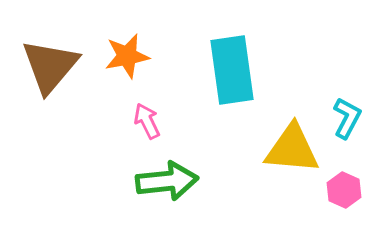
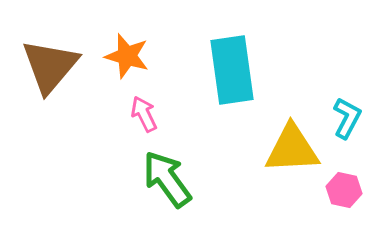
orange star: rotated 27 degrees clockwise
pink arrow: moved 3 px left, 7 px up
yellow triangle: rotated 8 degrees counterclockwise
green arrow: moved 2 px up; rotated 120 degrees counterclockwise
pink hexagon: rotated 12 degrees counterclockwise
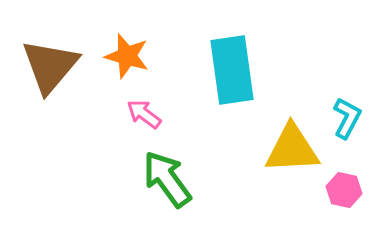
pink arrow: rotated 27 degrees counterclockwise
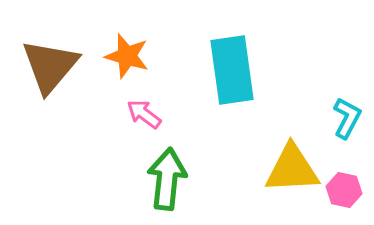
yellow triangle: moved 20 px down
green arrow: rotated 42 degrees clockwise
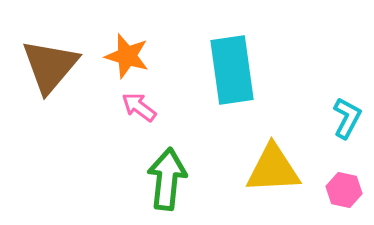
pink arrow: moved 5 px left, 7 px up
yellow triangle: moved 19 px left
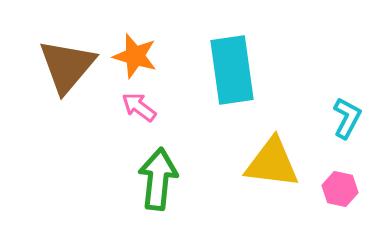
orange star: moved 8 px right
brown triangle: moved 17 px right
yellow triangle: moved 1 px left, 6 px up; rotated 10 degrees clockwise
green arrow: moved 9 px left
pink hexagon: moved 4 px left, 1 px up
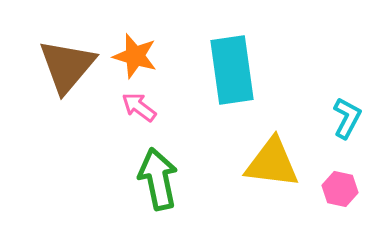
green arrow: rotated 18 degrees counterclockwise
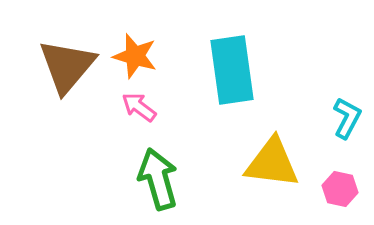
green arrow: rotated 4 degrees counterclockwise
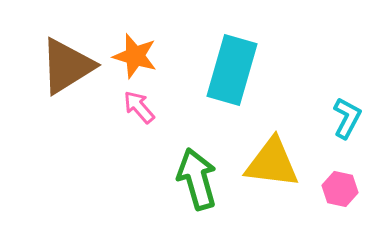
brown triangle: rotated 18 degrees clockwise
cyan rectangle: rotated 24 degrees clockwise
pink arrow: rotated 12 degrees clockwise
green arrow: moved 39 px right
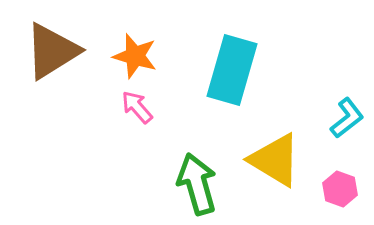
brown triangle: moved 15 px left, 15 px up
pink arrow: moved 2 px left
cyan L-shape: rotated 24 degrees clockwise
yellow triangle: moved 3 px right, 3 px up; rotated 24 degrees clockwise
green arrow: moved 5 px down
pink hexagon: rotated 8 degrees clockwise
